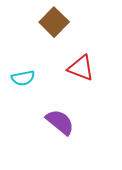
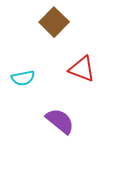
red triangle: moved 1 px right, 1 px down
purple semicircle: moved 1 px up
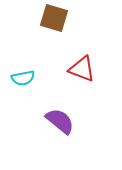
brown square: moved 4 px up; rotated 28 degrees counterclockwise
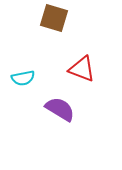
purple semicircle: moved 12 px up; rotated 8 degrees counterclockwise
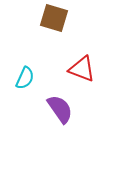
cyan semicircle: moved 2 px right; rotated 55 degrees counterclockwise
purple semicircle: rotated 24 degrees clockwise
